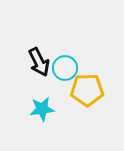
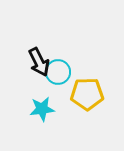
cyan circle: moved 7 px left, 4 px down
yellow pentagon: moved 4 px down
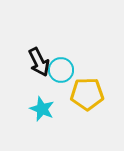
cyan circle: moved 3 px right, 2 px up
cyan star: rotated 30 degrees clockwise
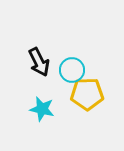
cyan circle: moved 11 px right
cyan star: rotated 10 degrees counterclockwise
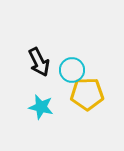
cyan star: moved 1 px left, 2 px up
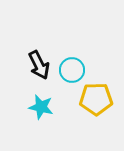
black arrow: moved 3 px down
yellow pentagon: moved 9 px right, 5 px down
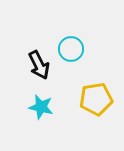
cyan circle: moved 1 px left, 21 px up
yellow pentagon: rotated 8 degrees counterclockwise
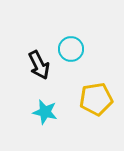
cyan star: moved 4 px right, 5 px down
